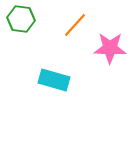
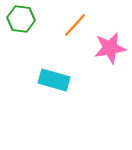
pink star: rotated 12 degrees counterclockwise
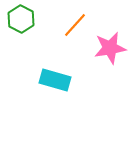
green hexagon: rotated 20 degrees clockwise
cyan rectangle: moved 1 px right
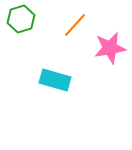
green hexagon: rotated 16 degrees clockwise
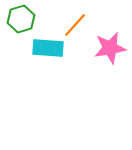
cyan rectangle: moved 7 px left, 32 px up; rotated 12 degrees counterclockwise
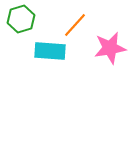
cyan rectangle: moved 2 px right, 3 px down
